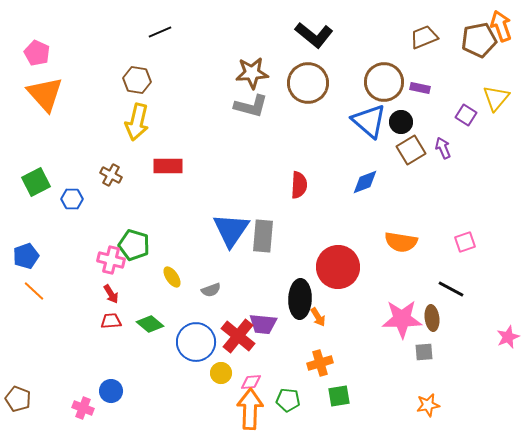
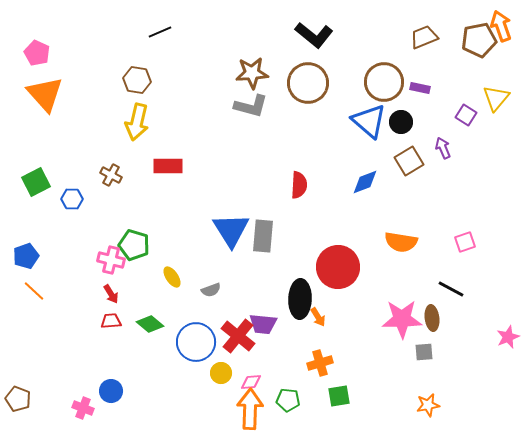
brown square at (411, 150): moved 2 px left, 11 px down
blue triangle at (231, 230): rotated 6 degrees counterclockwise
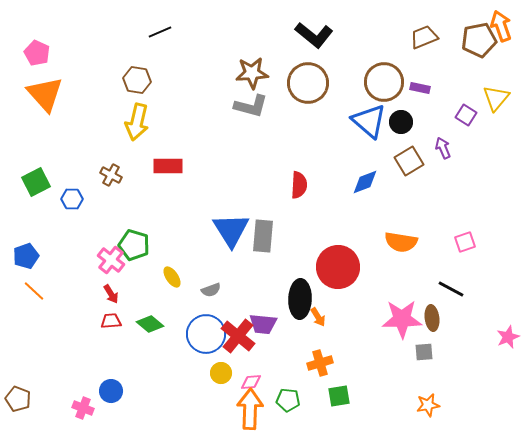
pink cross at (111, 260): rotated 24 degrees clockwise
blue circle at (196, 342): moved 10 px right, 8 px up
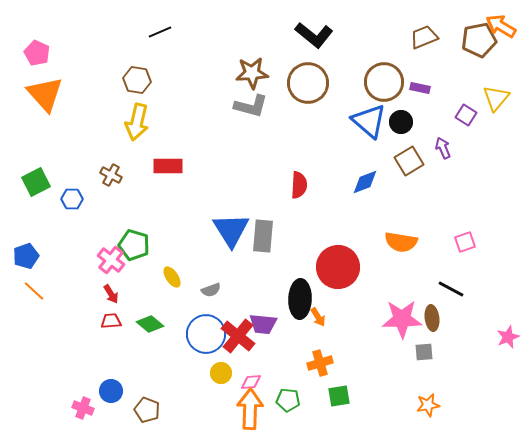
orange arrow at (501, 26): rotated 40 degrees counterclockwise
brown pentagon at (18, 399): moved 129 px right, 11 px down
